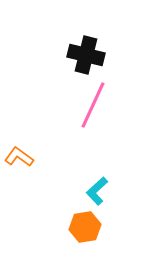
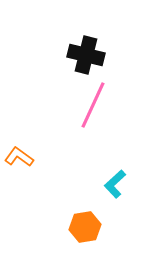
cyan L-shape: moved 18 px right, 7 px up
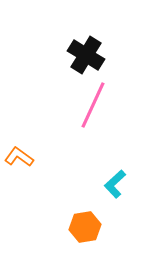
black cross: rotated 18 degrees clockwise
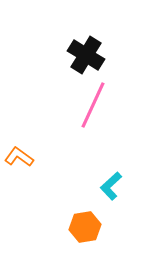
cyan L-shape: moved 4 px left, 2 px down
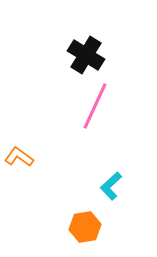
pink line: moved 2 px right, 1 px down
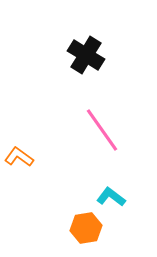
pink line: moved 7 px right, 24 px down; rotated 60 degrees counterclockwise
cyan L-shape: moved 11 px down; rotated 80 degrees clockwise
orange hexagon: moved 1 px right, 1 px down
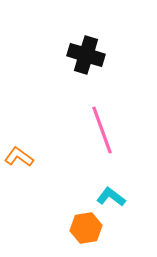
black cross: rotated 15 degrees counterclockwise
pink line: rotated 15 degrees clockwise
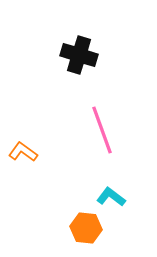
black cross: moved 7 px left
orange L-shape: moved 4 px right, 5 px up
orange hexagon: rotated 16 degrees clockwise
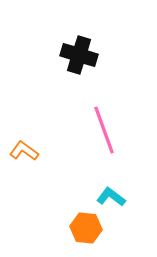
pink line: moved 2 px right
orange L-shape: moved 1 px right, 1 px up
